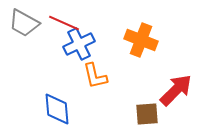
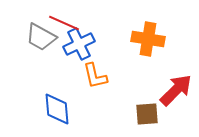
gray trapezoid: moved 17 px right, 14 px down
orange cross: moved 7 px right, 1 px up; rotated 12 degrees counterclockwise
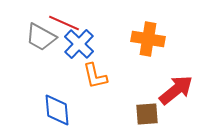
blue cross: rotated 20 degrees counterclockwise
red arrow: rotated 6 degrees clockwise
blue diamond: moved 1 px down
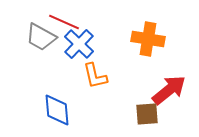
red line: moved 1 px up
red arrow: moved 7 px left
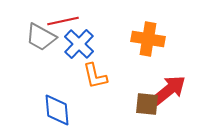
red line: moved 1 px left, 1 px up; rotated 36 degrees counterclockwise
brown square: moved 10 px up; rotated 10 degrees clockwise
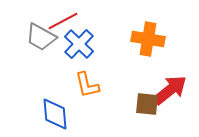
red line: rotated 16 degrees counterclockwise
orange L-shape: moved 8 px left, 9 px down
red arrow: moved 1 px right
blue diamond: moved 2 px left, 4 px down
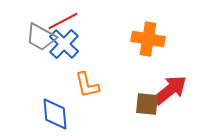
blue cross: moved 15 px left
